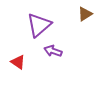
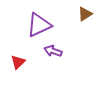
purple triangle: rotated 16 degrees clockwise
red triangle: rotated 42 degrees clockwise
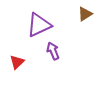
purple arrow: rotated 48 degrees clockwise
red triangle: moved 1 px left
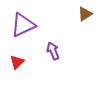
purple triangle: moved 16 px left
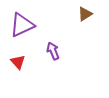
purple triangle: moved 1 px left
red triangle: moved 1 px right; rotated 28 degrees counterclockwise
